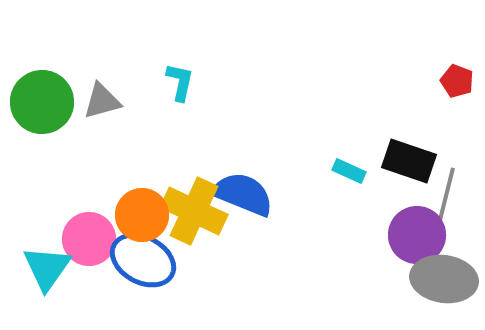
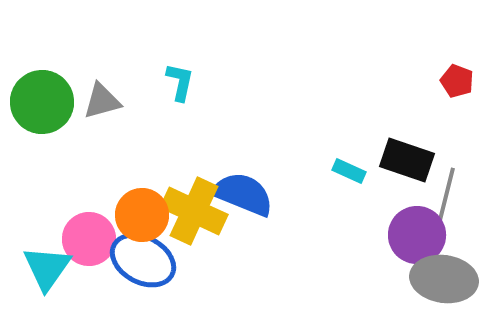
black rectangle: moved 2 px left, 1 px up
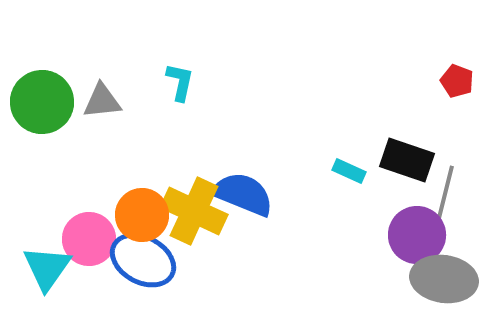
gray triangle: rotated 9 degrees clockwise
gray line: moved 1 px left, 2 px up
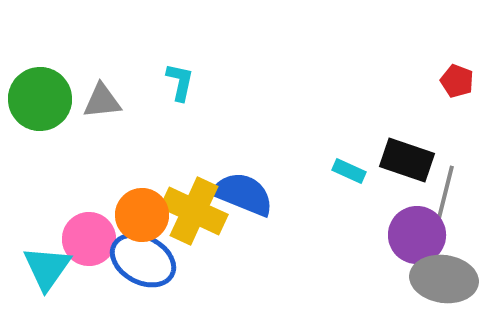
green circle: moved 2 px left, 3 px up
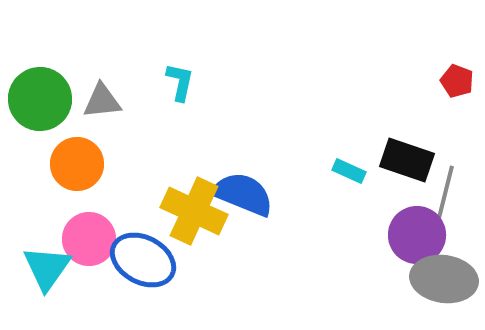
orange circle: moved 65 px left, 51 px up
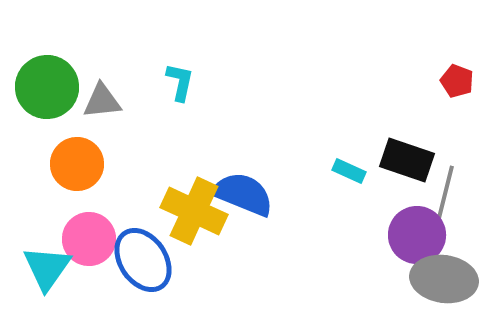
green circle: moved 7 px right, 12 px up
blue ellipse: rotated 28 degrees clockwise
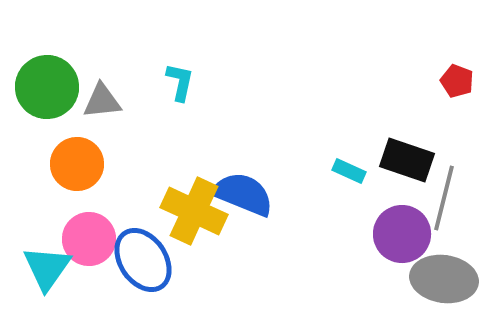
purple circle: moved 15 px left, 1 px up
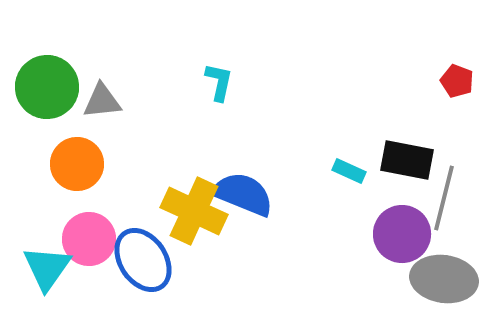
cyan L-shape: moved 39 px right
black rectangle: rotated 8 degrees counterclockwise
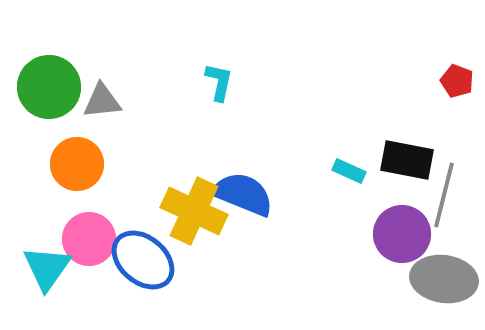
green circle: moved 2 px right
gray line: moved 3 px up
blue ellipse: rotated 16 degrees counterclockwise
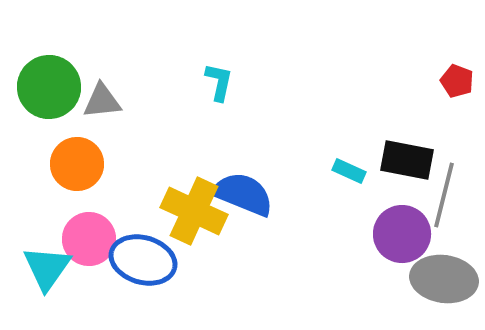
blue ellipse: rotated 24 degrees counterclockwise
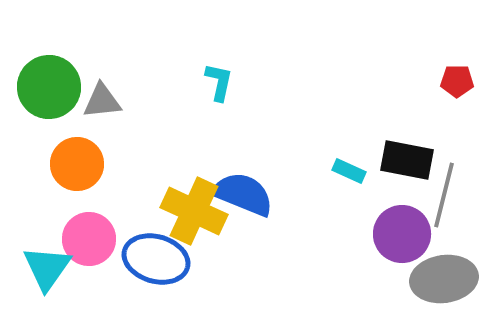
red pentagon: rotated 20 degrees counterclockwise
blue ellipse: moved 13 px right, 1 px up
gray ellipse: rotated 16 degrees counterclockwise
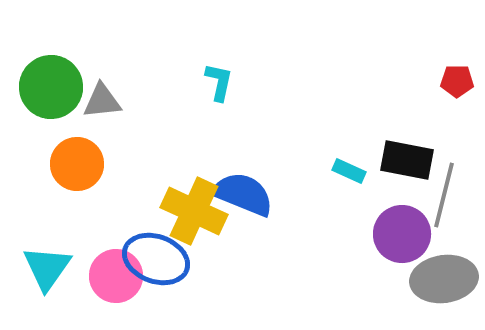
green circle: moved 2 px right
pink circle: moved 27 px right, 37 px down
blue ellipse: rotated 4 degrees clockwise
